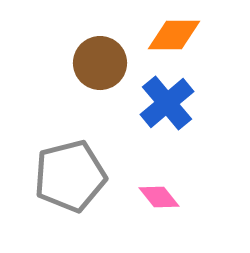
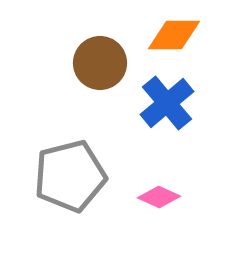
pink diamond: rotated 27 degrees counterclockwise
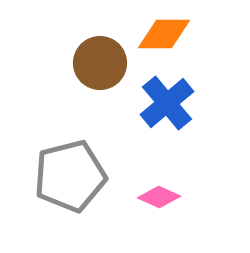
orange diamond: moved 10 px left, 1 px up
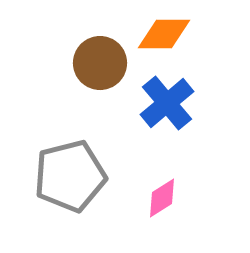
pink diamond: moved 3 px right, 1 px down; rotated 57 degrees counterclockwise
